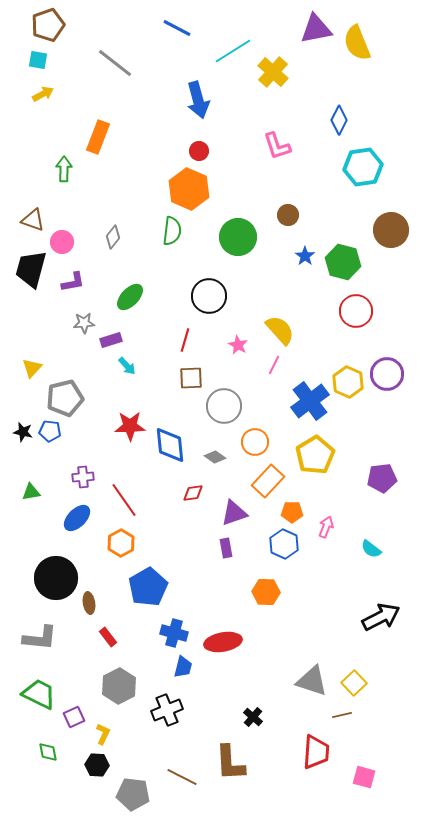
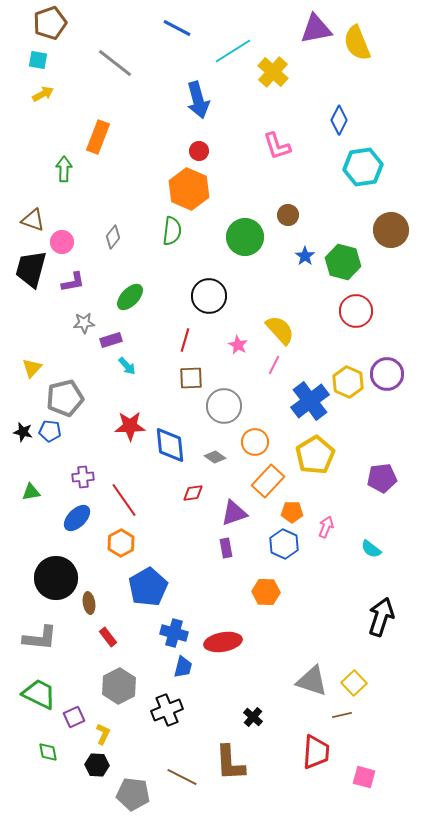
brown pentagon at (48, 25): moved 2 px right, 2 px up
green circle at (238, 237): moved 7 px right
black arrow at (381, 617): rotated 45 degrees counterclockwise
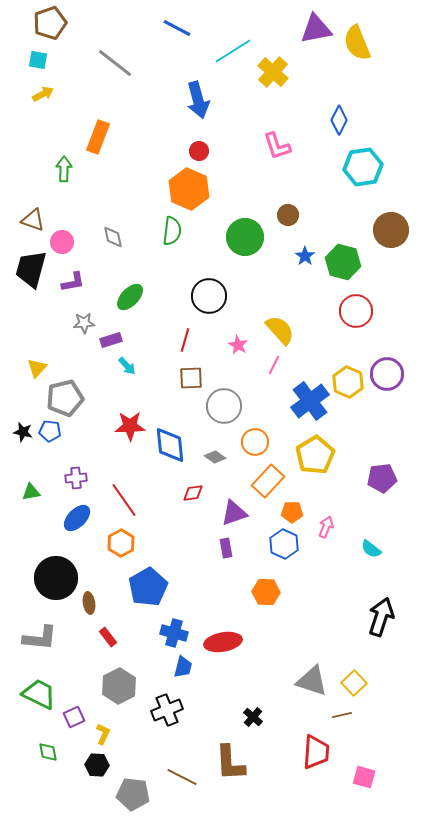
gray diamond at (113, 237): rotated 50 degrees counterclockwise
yellow triangle at (32, 368): moved 5 px right
purple cross at (83, 477): moved 7 px left, 1 px down
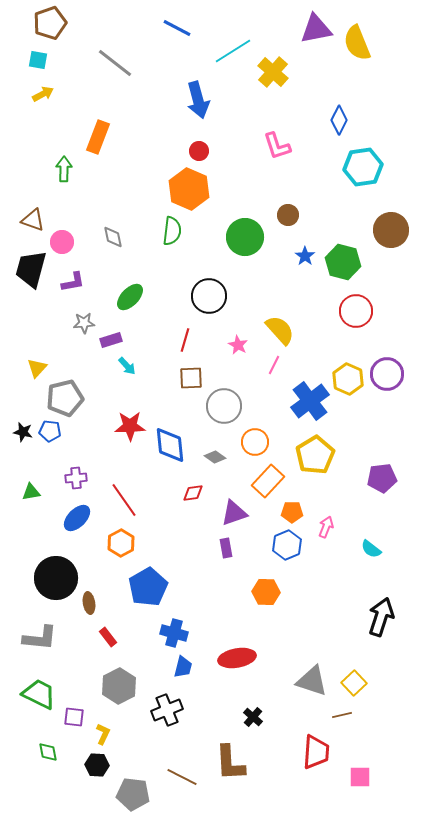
yellow hexagon at (348, 382): moved 3 px up
blue hexagon at (284, 544): moved 3 px right, 1 px down; rotated 12 degrees clockwise
red ellipse at (223, 642): moved 14 px right, 16 px down
purple square at (74, 717): rotated 30 degrees clockwise
pink square at (364, 777): moved 4 px left; rotated 15 degrees counterclockwise
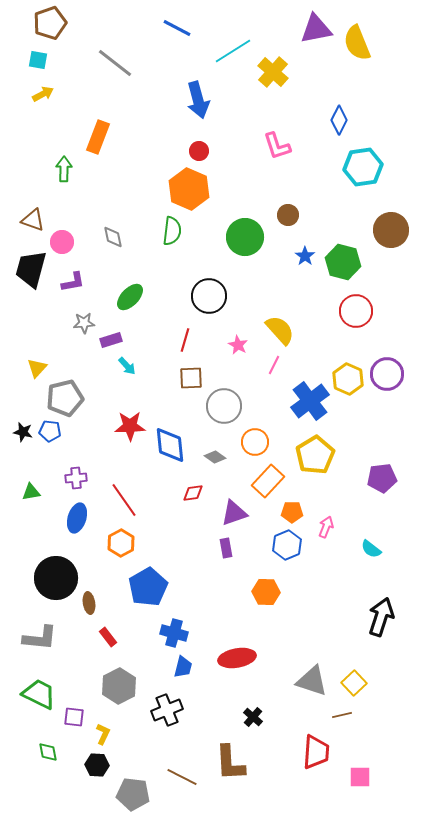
blue ellipse at (77, 518): rotated 28 degrees counterclockwise
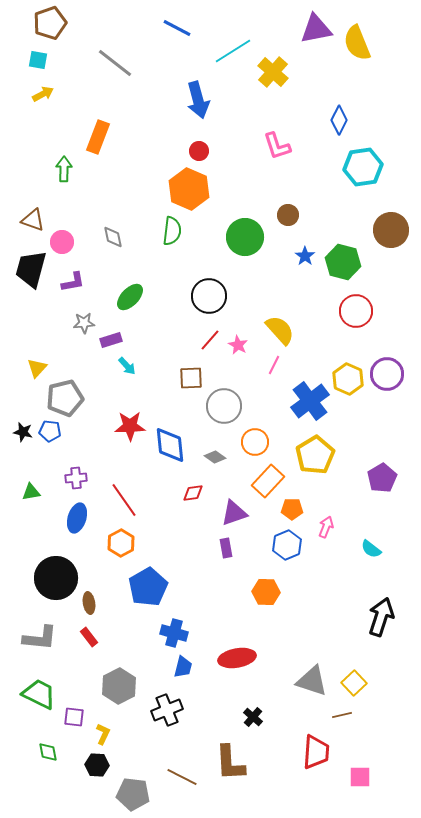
red line at (185, 340): moved 25 px right; rotated 25 degrees clockwise
purple pentagon at (382, 478): rotated 24 degrees counterclockwise
orange pentagon at (292, 512): moved 3 px up
red rectangle at (108, 637): moved 19 px left
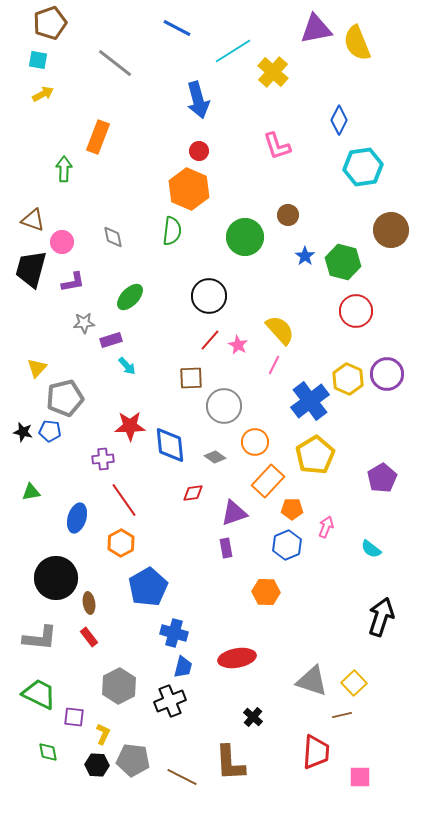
purple cross at (76, 478): moved 27 px right, 19 px up
black cross at (167, 710): moved 3 px right, 9 px up
gray pentagon at (133, 794): moved 34 px up
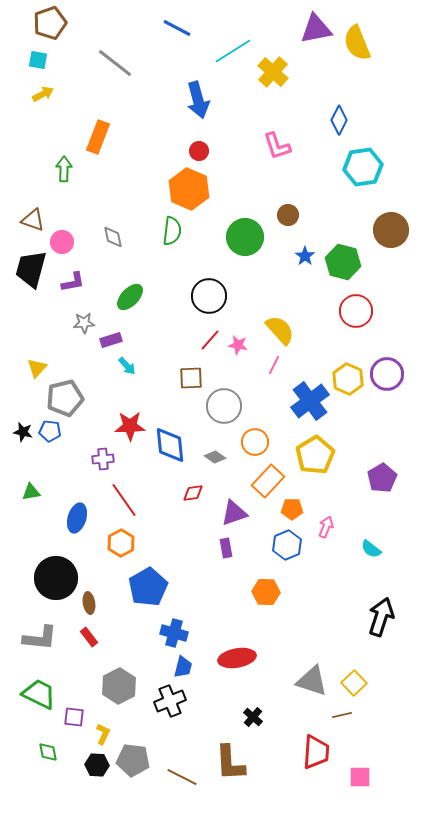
pink star at (238, 345): rotated 18 degrees counterclockwise
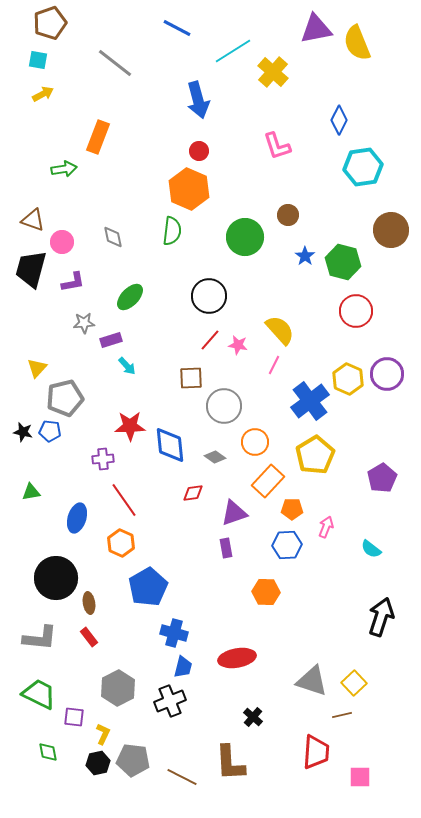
green arrow at (64, 169): rotated 80 degrees clockwise
orange hexagon at (121, 543): rotated 8 degrees counterclockwise
blue hexagon at (287, 545): rotated 20 degrees clockwise
gray hexagon at (119, 686): moved 1 px left, 2 px down
black hexagon at (97, 765): moved 1 px right, 2 px up; rotated 15 degrees counterclockwise
